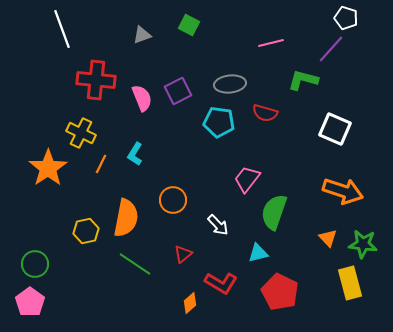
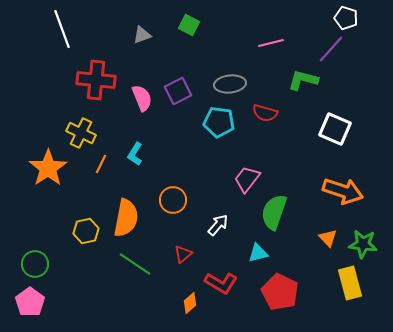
white arrow: rotated 95 degrees counterclockwise
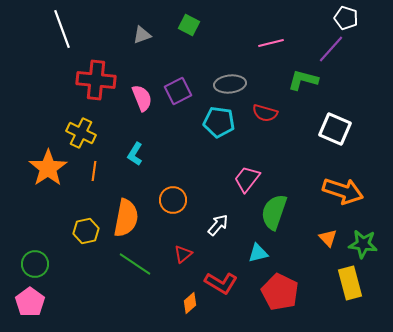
orange line: moved 7 px left, 7 px down; rotated 18 degrees counterclockwise
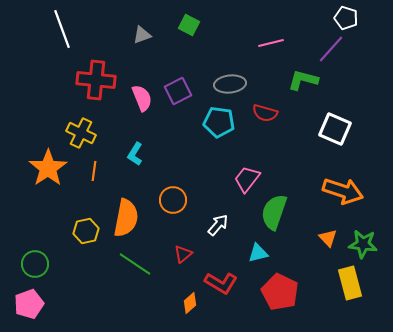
pink pentagon: moved 1 px left, 2 px down; rotated 16 degrees clockwise
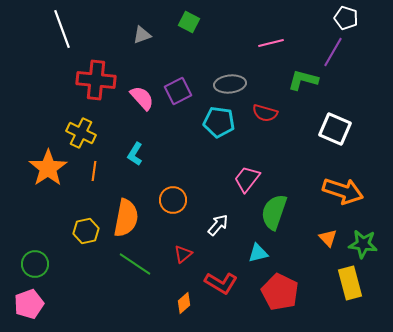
green square: moved 3 px up
purple line: moved 2 px right, 3 px down; rotated 12 degrees counterclockwise
pink semicircle: rotated 20 degrees counterclockwise
orange diamond: moved 6 px left
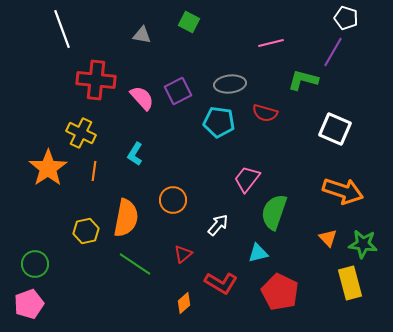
gray triangle: rotated 30 degrees clockwise
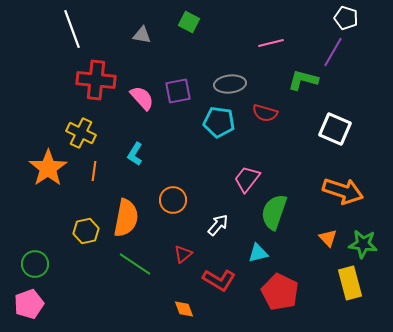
white line: moved 10 px right
purple square: rotated 16 degrees clockwise
red L-shape: moved 2 px left, 3 px up
orange diamond: moved 6 px down; rotated 70 degrees counterclockwise
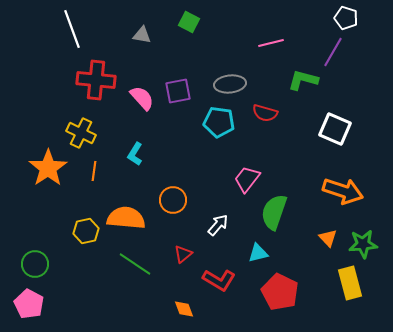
orange semicircle: rotated 96 degrees counterclockwise
green star: rotated 12 degrees counterclockwise
pink pentagon: rotated 24 degrees counterclockwise
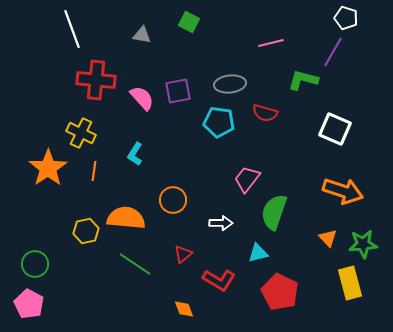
white arrow: moved 3 px right, 2 px up; rotated 50 degrees clockwise
